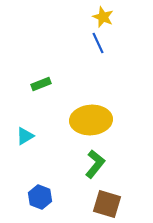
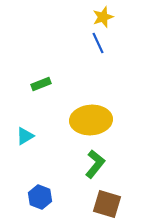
yellow star: rotated 30 degrees clockwise
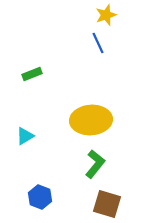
yellow star: moved 3 px right, 2 px up
green rectangle: moved 9 px left, 10 px up
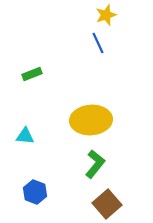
cyan triangle: rotated 36 degrees clockwise
blue hexagon: moved 5 px left, 5 px up
brown square: rotated 32 degrees clockwise
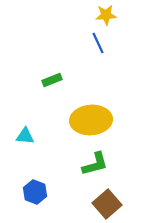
yellow star: rotated 15 degrees clockwise
green rectangle: moved 20 px right, 6 px down
green L-shape: rotated 36 degrees clockwise
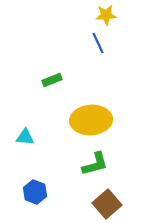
cyan triangle: moved 1 px down
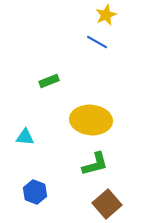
yellow star: rotated 20 degrees counterclockwise
blue line: moved 1 px left, 1 px up; rotated 35 degrees counterclockwise
green rectangle: moved 3 px left, 1 px down
yellow ellipse: rotated 9 degrees clockwise
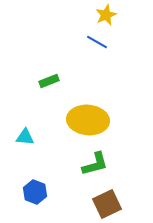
yellow ellipse: moved 3 px left
brown square: rotated 16 degrees clockwise
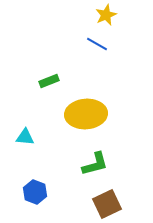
blue line: moved 2 px down
yellow ellipse: moved 2 px left, 6 px up; rotated 9 degrees counterclockwise
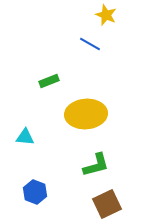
yellow star: rotated 25 degrees counterclockwise
blue line: moved 7 px left
green L-shape: moved 1 px right, 1 px down
